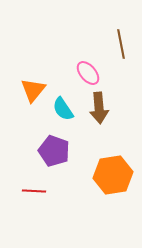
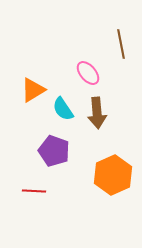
orange triangle: rotated 20 degrees clockwise
brown arrow: moved 2 px left, 5 px down
orange hexagon: rotated 15 degrees counterclockwise
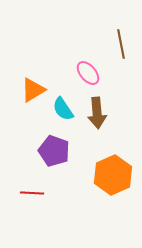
red line: moved 2 px left, 2 px down
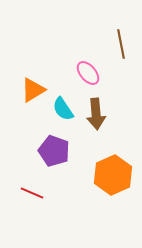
brown arrow: moved 1 px left, 1 px down
red line: rotated 20 degrees clockwise
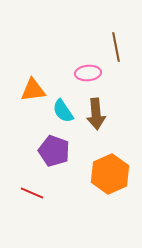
brown line: moved 5 px left, 3 px down
pink ellipse: rotated 55 degrees counterclockwise
orange triangle: rotated 24 degrees clockwise
cyan semicircle: moved 2 px down
orange hexagon: moved 3 px left, 1 px up
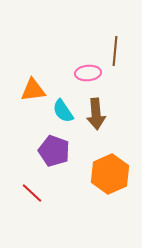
brown line: moved 1 px left, 4 px down; rotated 16 degrees clockwise
red line: rotated 20 degrees clockwise
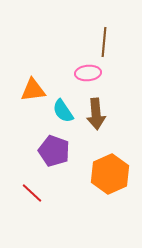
brown line: moved 11 px left, 9 px up
